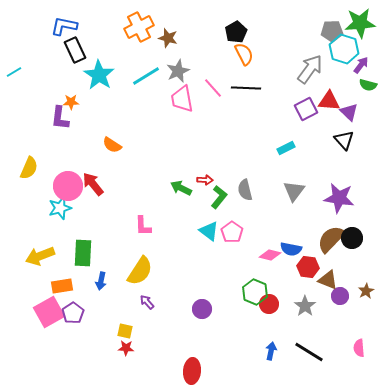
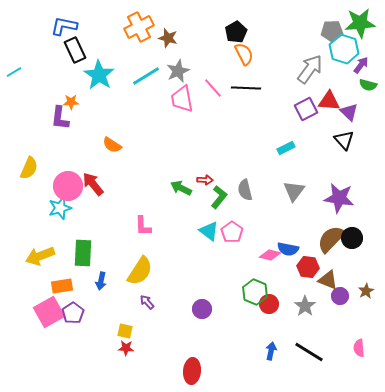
blue semicircle at (291, 249): moved 3 px left
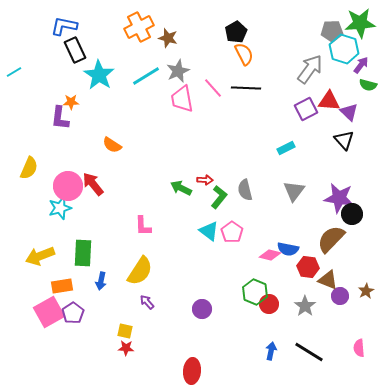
black circle at (352, 238): moved 24 px up
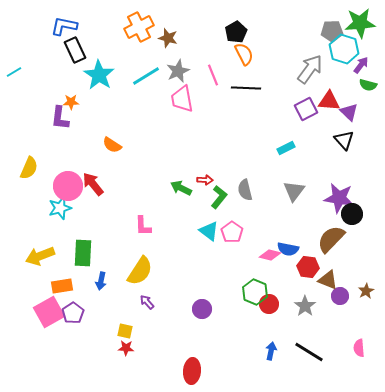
pink line at (213, 88): moved 13 px up; rotated 20 degrees clockwise
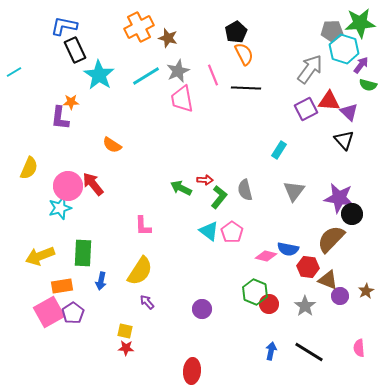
cyan rectangle at (286, 148): moved 7 px left, 2 px down; rotated 30 degrees counterclockwise
pink diamond at (270, 255): moved 4 px left, 1 px down
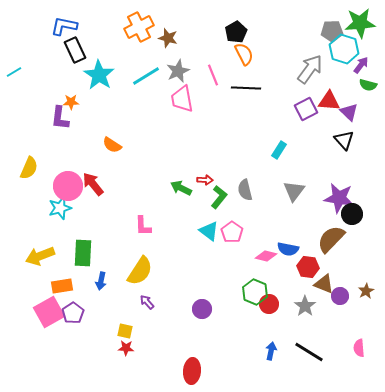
brown triangle at (328, 280): moved 4 px left, 4 px down
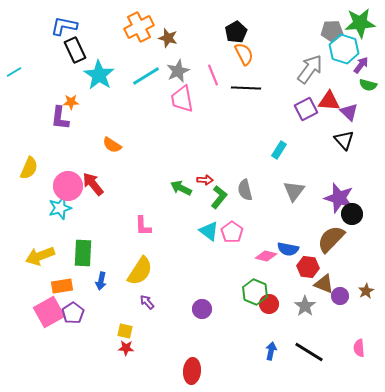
purple star at (339, 198): rotated 8 degrees clockwise
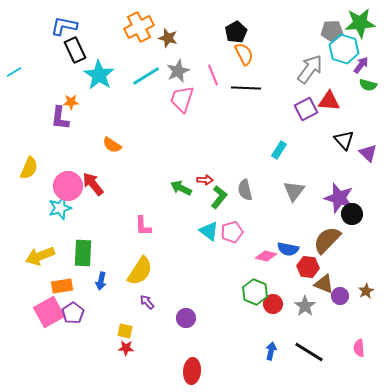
pink trapezoid at (182, 99): rotated 28 degrees clockwise
purple triangle at (349, 112): moved 19 px right, 41 px down
pink pentagon at (232, 232): rotated 20 degrees clockwise
brown semicircle at (331, 239): moved 4 px left, 1 px down
red circle at (269, 304): moved 4 px right
purple circle at (202, 309): moved 16 px left, 9 px down
